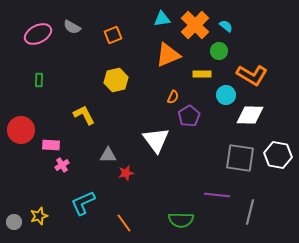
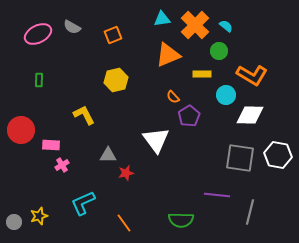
orange semicircle: rotated 112 degrees clockwise
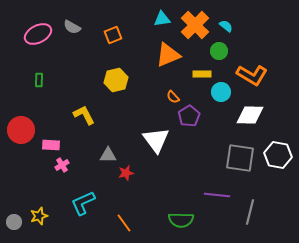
cyan circle: moved 5 px left, 3 px up
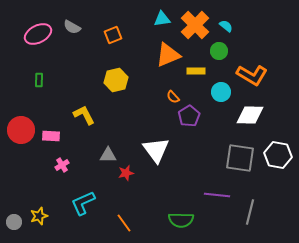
yellow rectangle: moved 6 px left, 3 px up
white triangle: moved 10 px down
pink rectangle: moved 9 px up
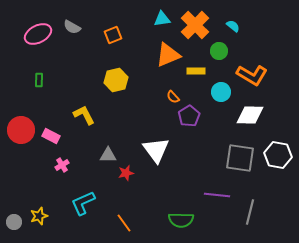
cyan semicircle: moved 7 px right
pink rectangle: rotated 24 degrees clockwise
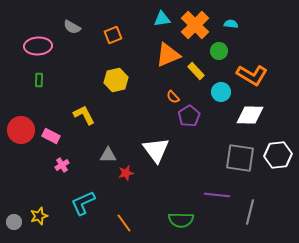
cyan semicircle: moved 2 px left, 2 px up; rotated 32 degrees counterclockwise
pink ellipse: moved 12 px down; rotated 24 degrees clockwise
yellow rectangle: rotated 48 degrees clockwise
white hexagon: rotated 16 degrees counterclockwise
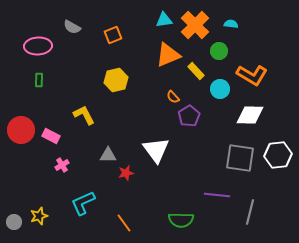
cyan triangle: moved 2 px right, 1 px down
cyan circle: moved 1 px left, 3 px up
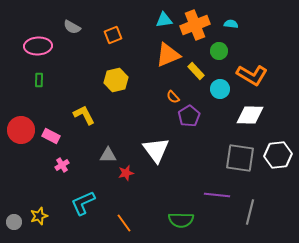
orange cross: rotated 24 degrees clockwise
